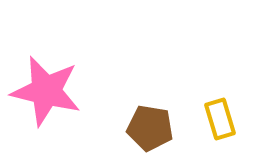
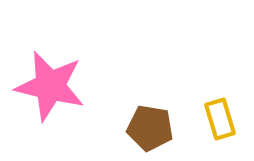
pink star: moved 4 px right, 5 px up
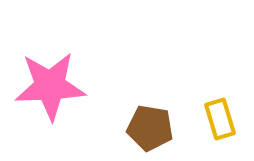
pink star: rotated 16 degrees counterclockwise
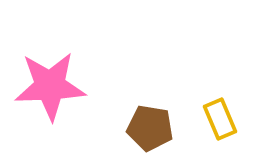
yellow rectangle: rotated 6 degrees counterclockwise
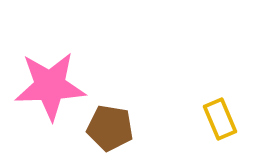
brown pentagon: moved 40 px left
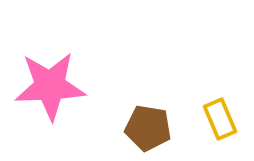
brown pentagon: moved 38 px right
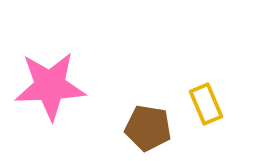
yellow rectangle: moved 14 px left, 15 px up
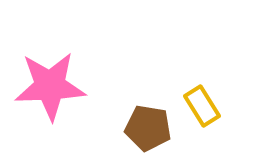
yellow rectangle: moved 4 px left, 2 px down; rotated 9 degrees counterclockwise
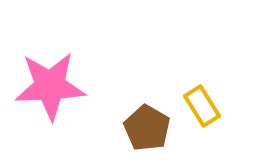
brown pentagon: moved 1 px left; rotated 21 degrees clockwise
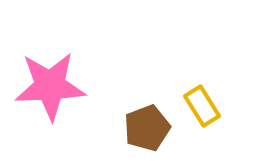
brown pentagon: rotated 21 degrees clockwise
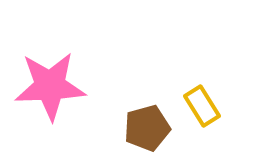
brown pentagon: rotated 6 degrees clockwise
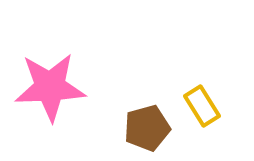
pink star: moved 1 px down
